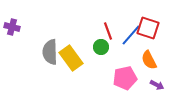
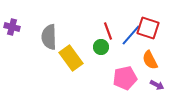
gray semicircle: moved 1 px left, 15 px up
orange semicircle: moved 1 px right
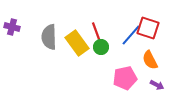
red line: moved 12 px left
yellow rectangle: moved 6 px right, 15 px up
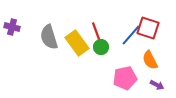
gray semicircle: rotated 15 degrees counterclockwise
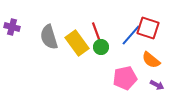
orange semicircle: moved 1 px right; rotated 24 degrees counterclockwise
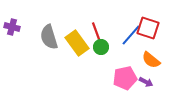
purple arrow: moved 11 px left, 3 px up
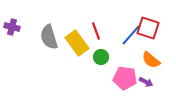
green circle: moved 10 px down
pink pentagon: rotated 20 degrees clockwise
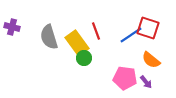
blue line: rotated 15 degrees clockwise
green circle: moved 17 px left, 1 px down
purple arrow: rotated 24 degrees clockwise
